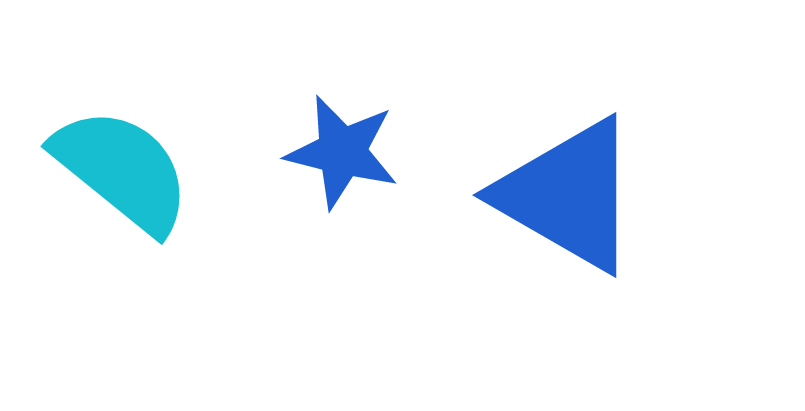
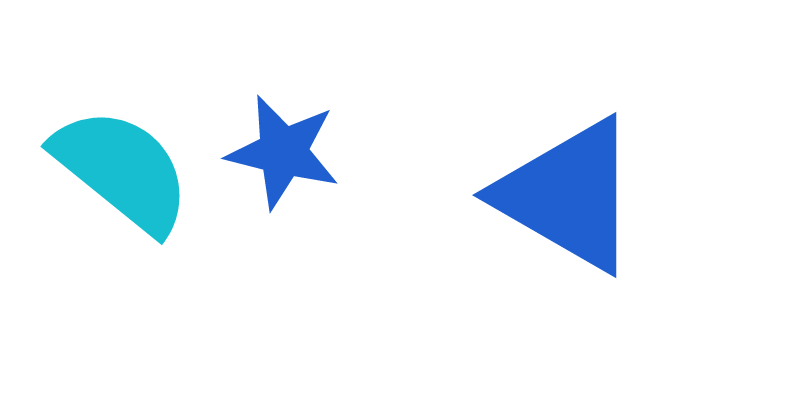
blue star: moved 59 px left
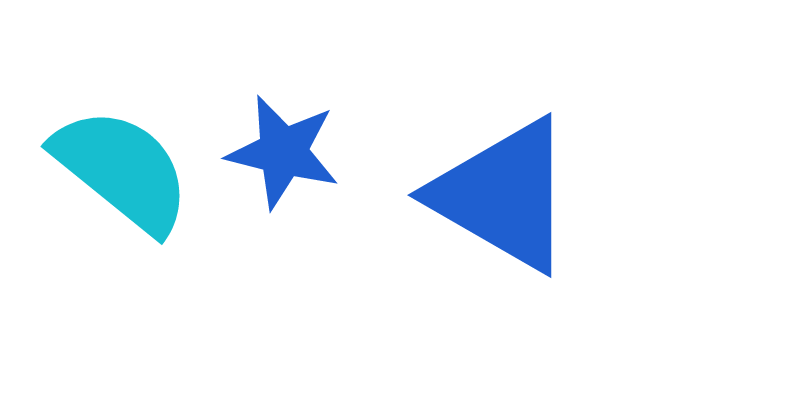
blue triangle: moved 65 px left
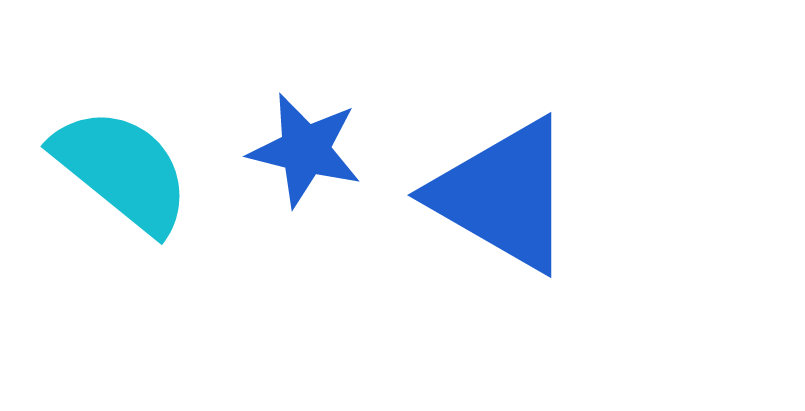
blue star: moved 22 px right, 2 px up
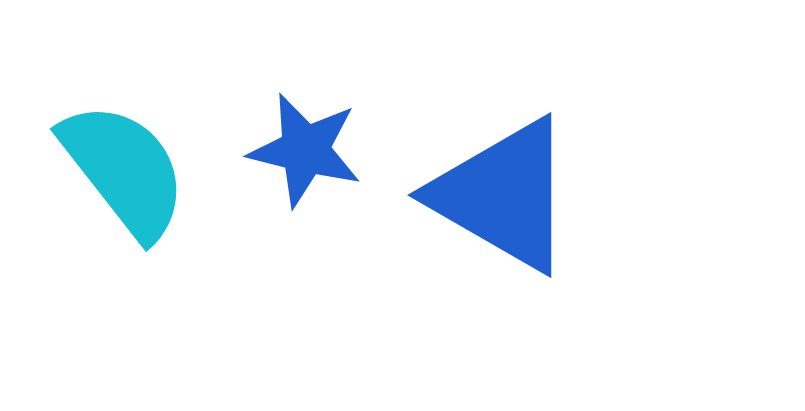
cyan semicircle: moved 2 px right; rotated 13 degrees clockwise
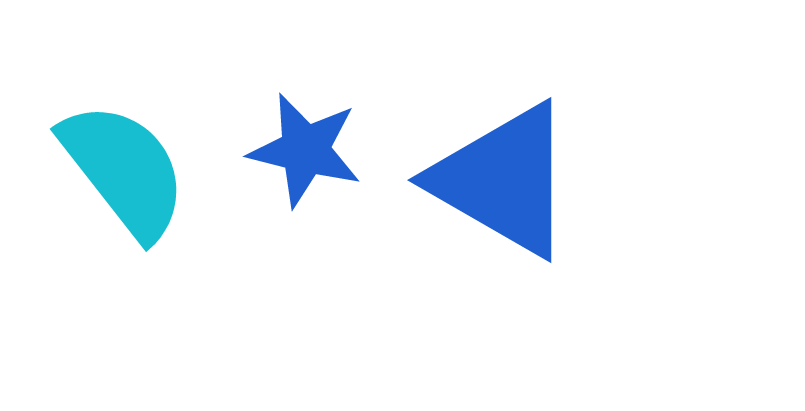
blue triangle: moved 15 px up
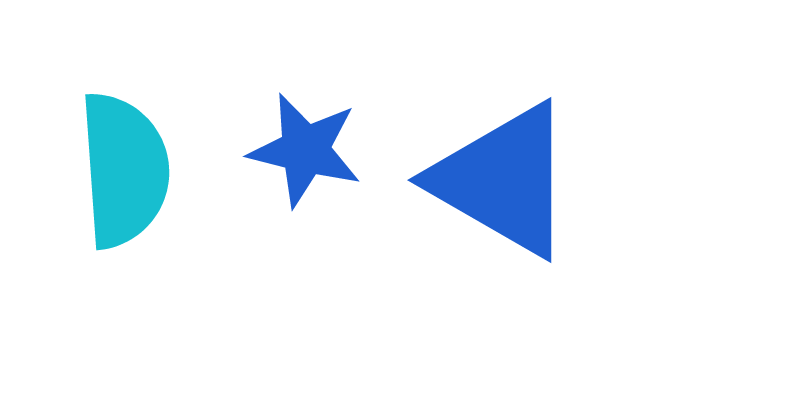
cyan semicircle: rotated 34 degrees clockwise
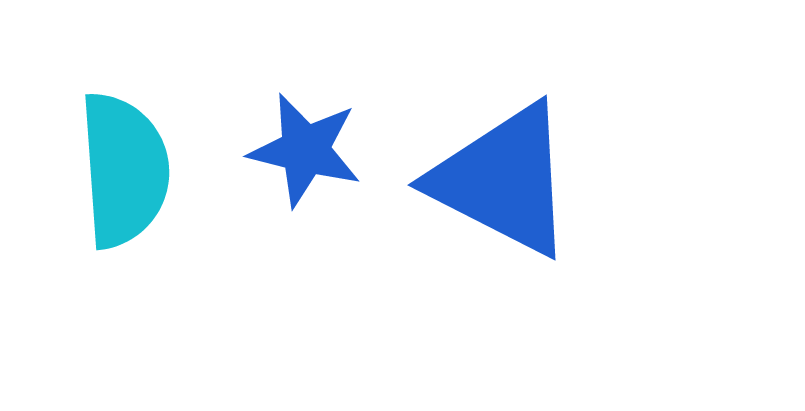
blue triangle: rotated 3 degrees counterclockwise
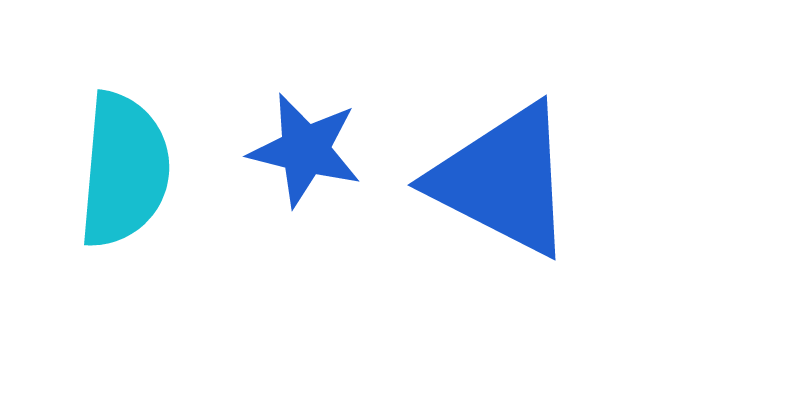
cyan semicircle: rotated 9 degrees clockwise
